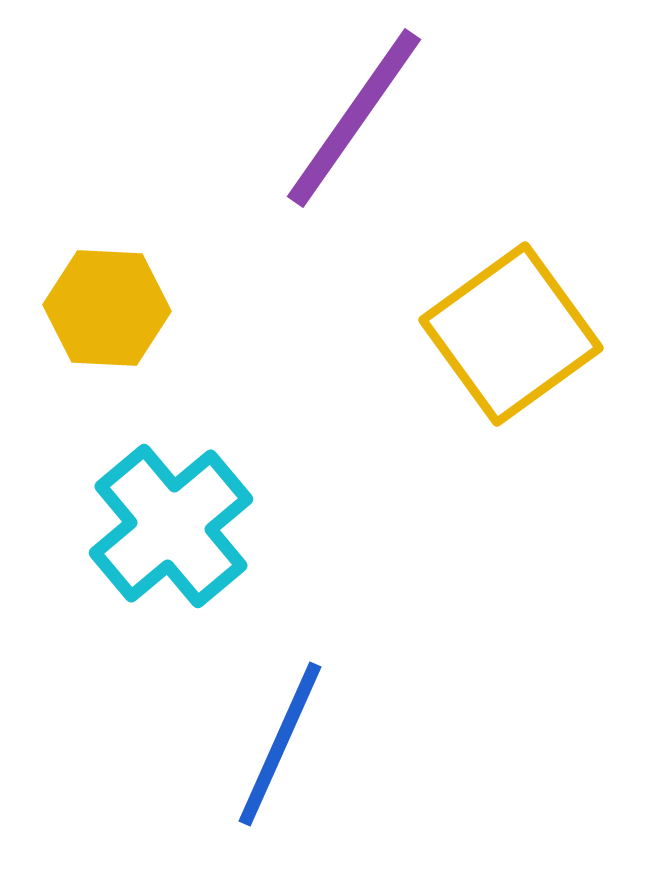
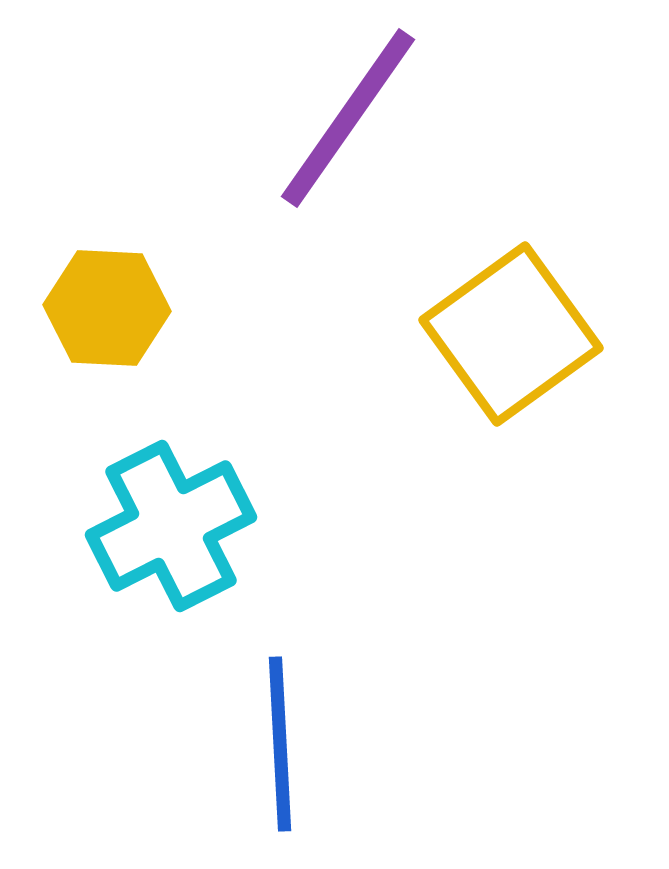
purple line: moved 6 px left
cyan cross: rotated 13 degrees clockwise
blue line: rotated 27 degrees counterclockwise
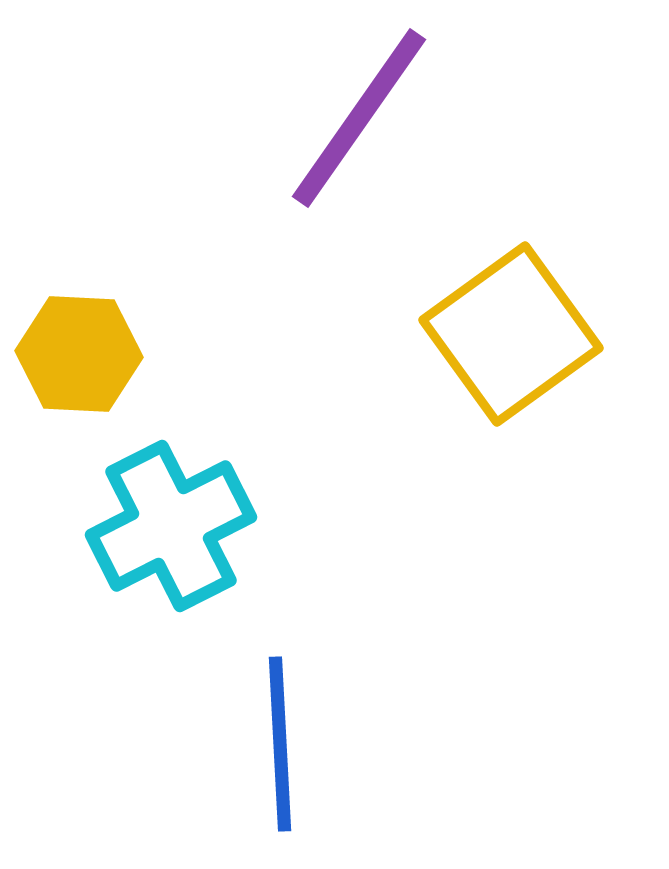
purple line: moved 11 px right
yellow hexagon: moved 28 px left, 46 px down
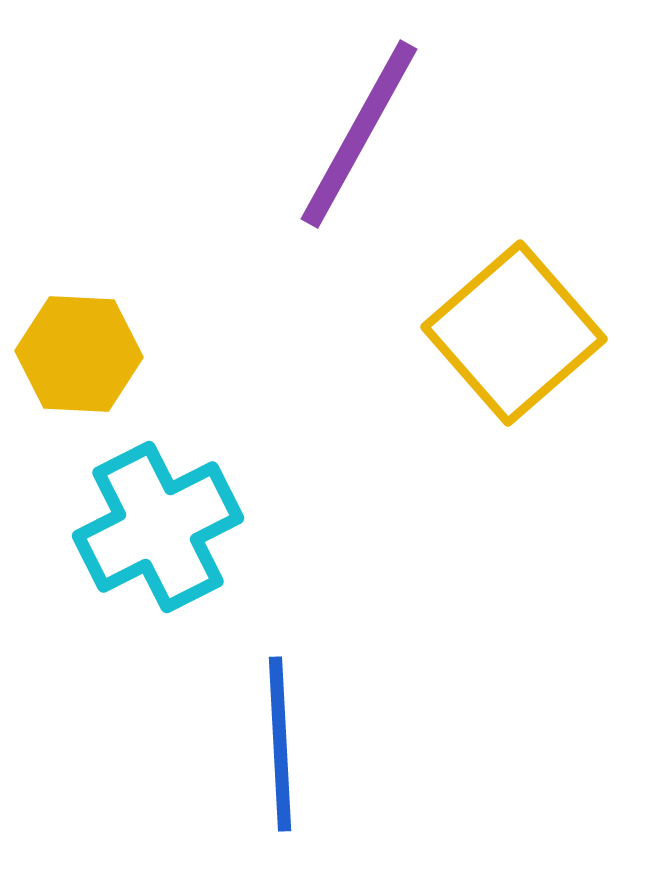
purple line: moved 16 px down; rotated 6 degrees counterclockwise
yellow square: moved 3 px right, 1 px up; rotated 5 degrees counterclockwise
cyan cross: moved 13 px left, 1 px down
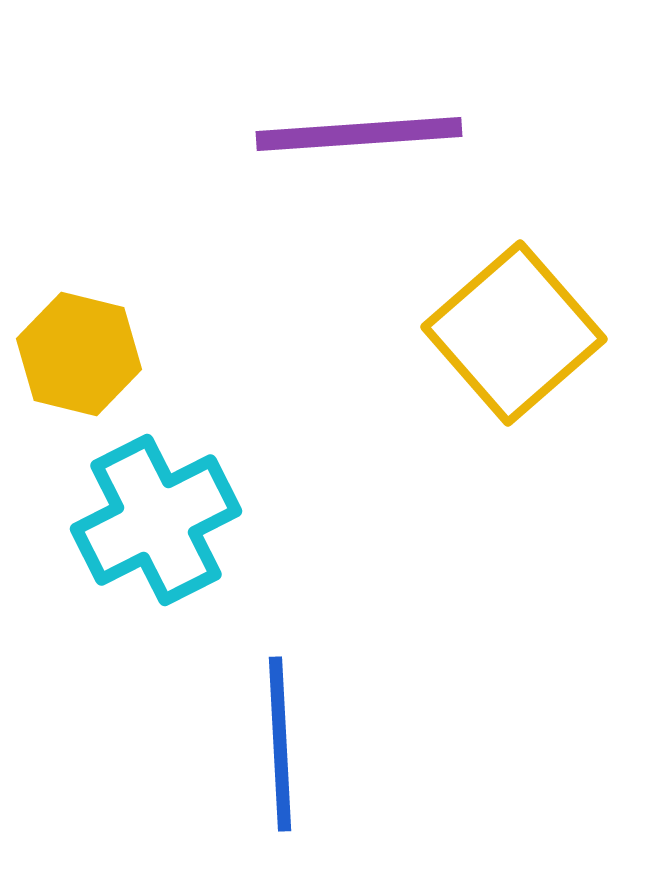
purple line: rotated 57 degrees clockwise
yellow hexagon: rotated 11 degrees clockwise
cyan cross: moved 2 px left, 7 px up
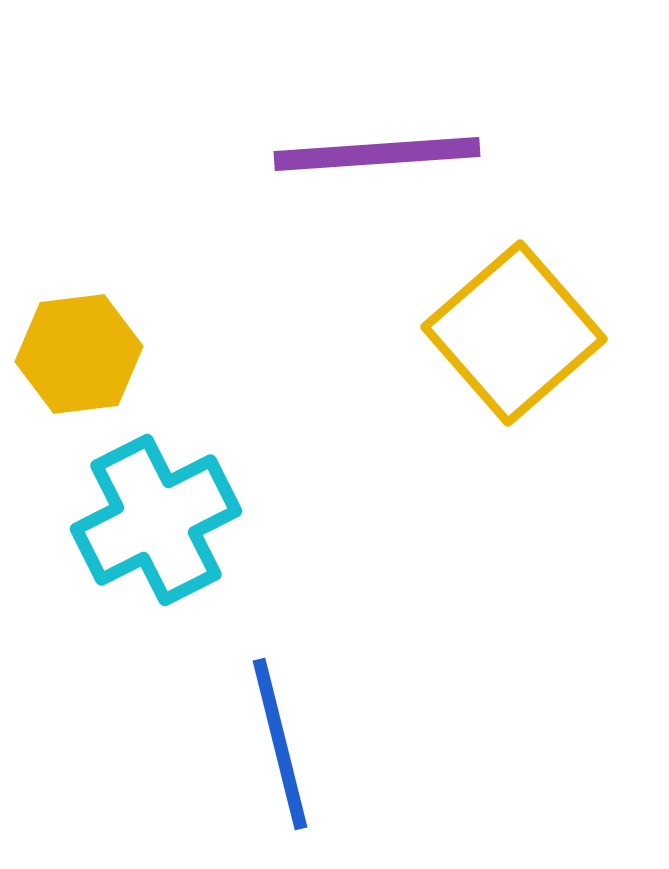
purple line: moved 18 px right, 20 px down
yellow hexagon: rotated 21 degrees counterclockwise
blue line: rotated 11 degrees counterclockwise
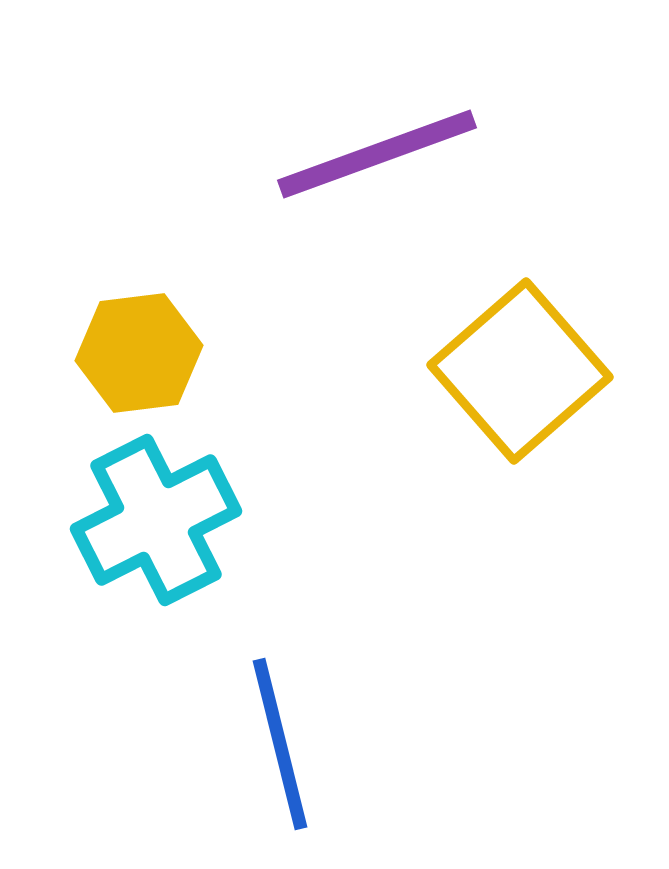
purple line: rotated 16 degrees counterclockwise
yellow square: moved 6 px right, 38 px down
yellow hexagon: moved 60 px right, 1 px up
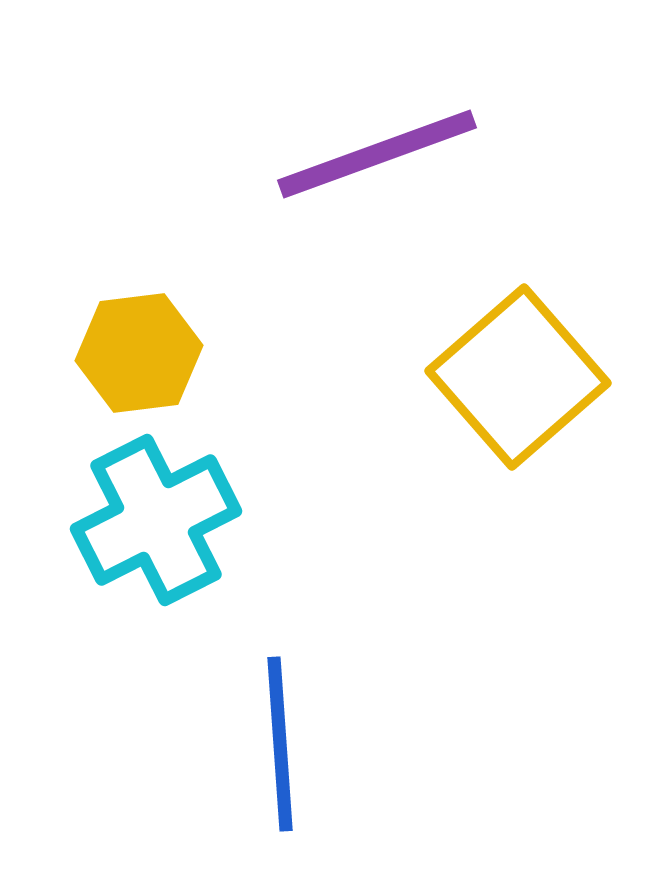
yellow square: moved 2 px left, 6 px down
blue line: rotated 10 degrees clockwise
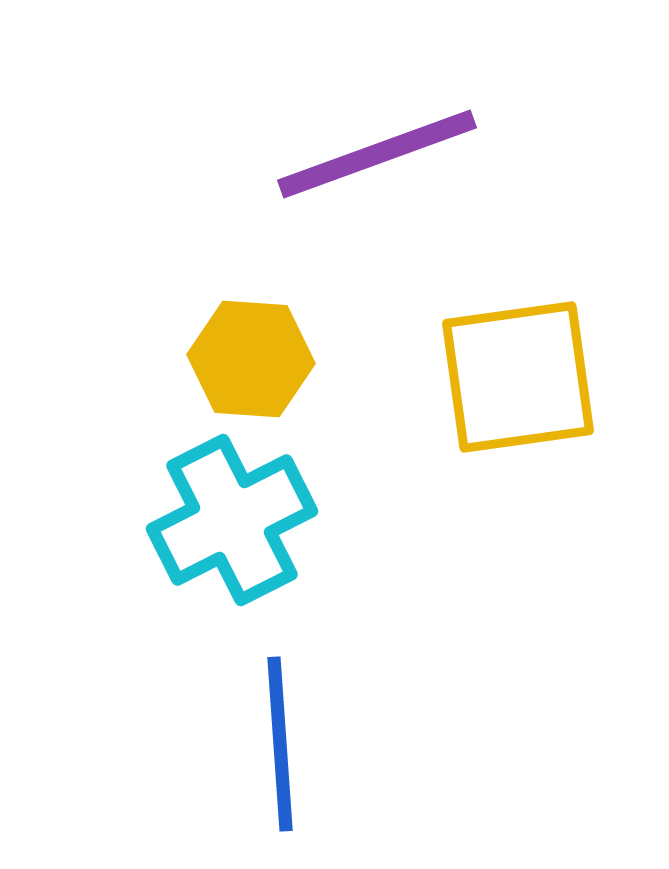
yellow hexagon: moved 112 px right, 6 px down; rotated 11 degrees clockwise
yellow square: rotated 33 degrees clockwise
cyan cross: moved 76 px right
